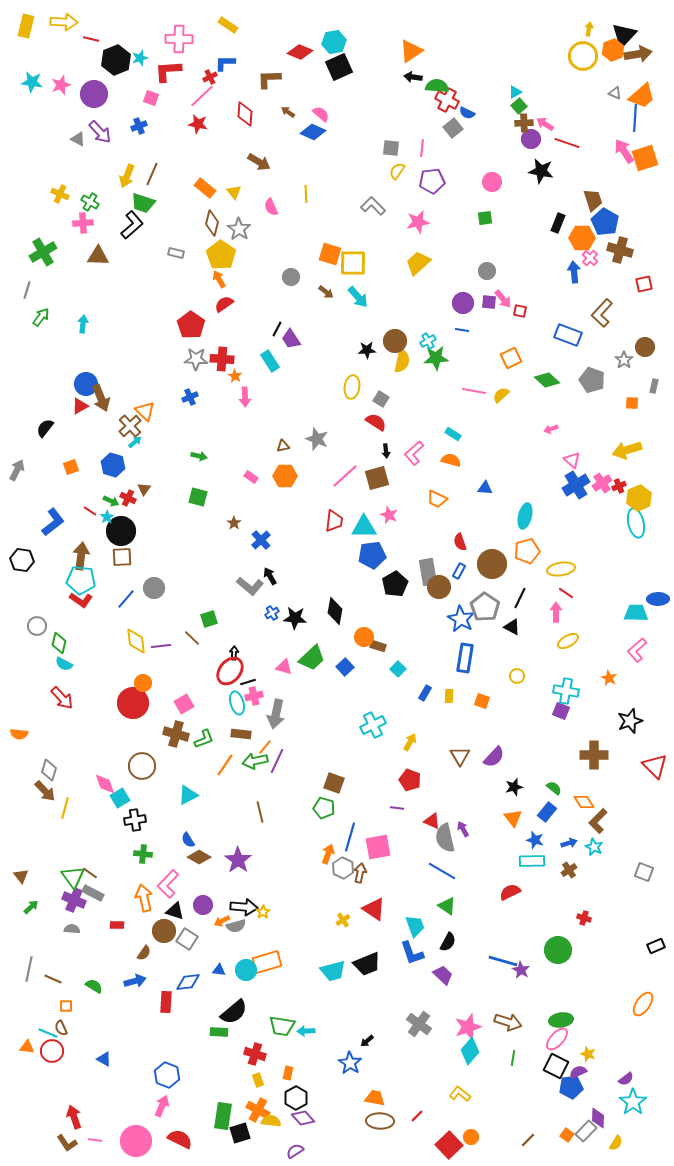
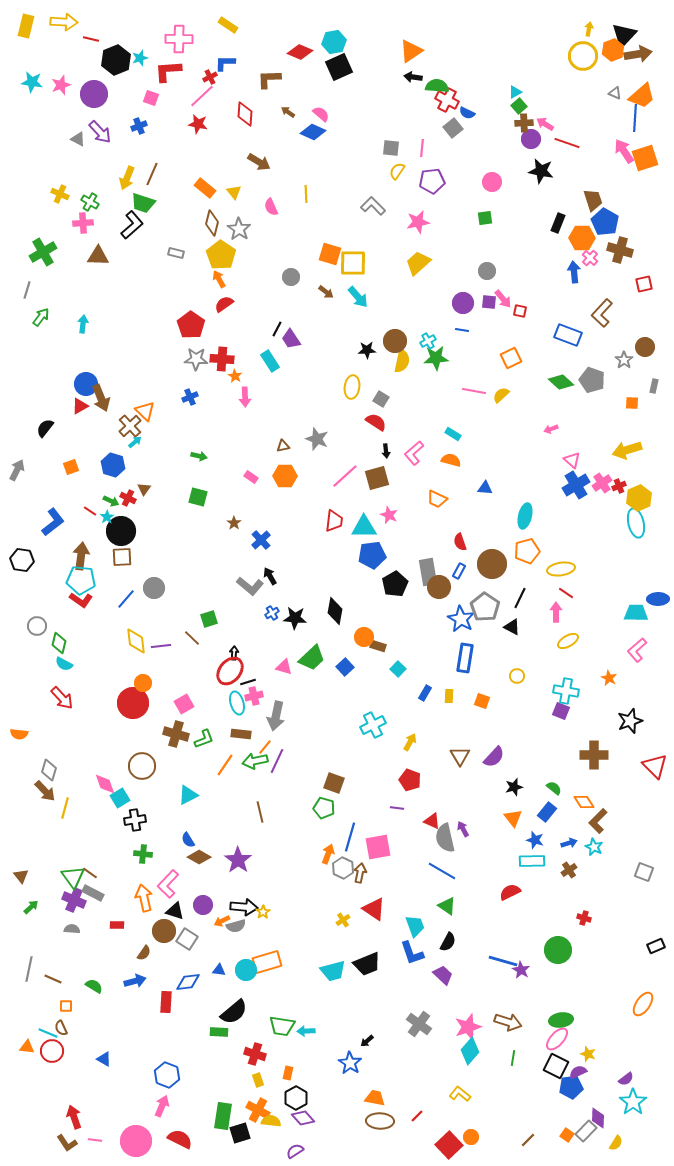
yellow arrow at (127, 176): moved 2 px down
green diamond at (547, 380): moved 14 px right, 2 px down
gray arrow at (276, 714): moved 2 px down
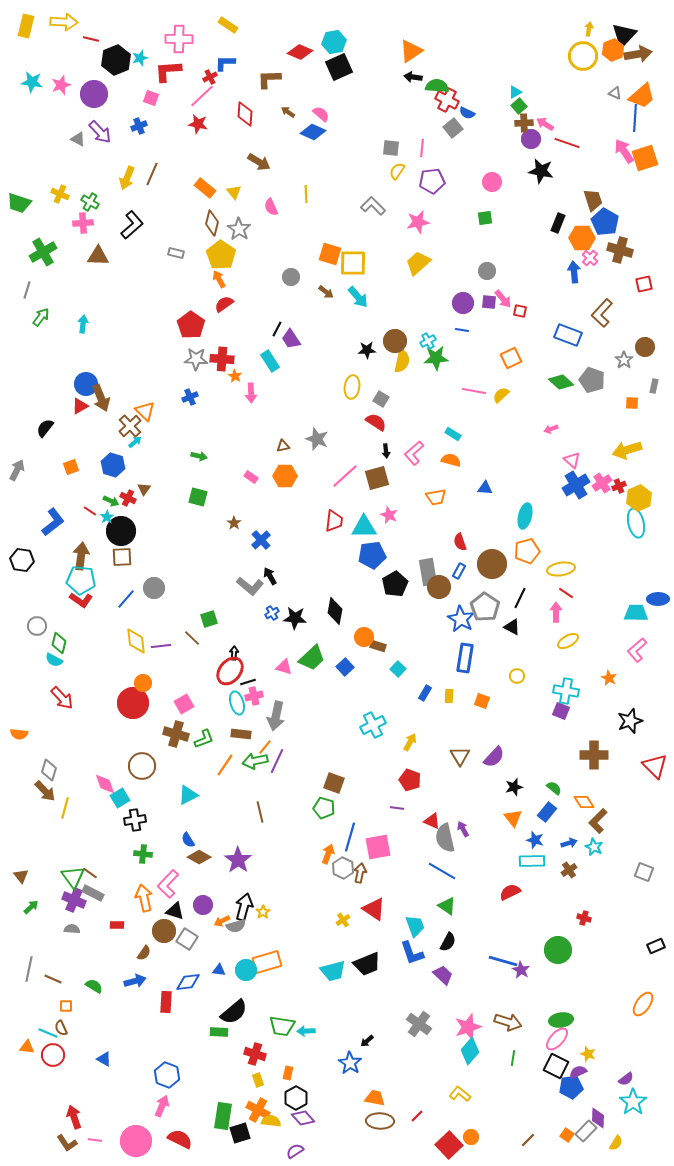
green trapezoid at (143, 203): moved 124 px left
pink arrow at (245, 397): moved 6 px right, 4 px up
orange trapezoid at (437, 499): moved 1 px left, 2 px up; rotated 35 degrees counterclockwise
cyan semicircle at (64, 664): moved 10 px left, 4 px up
black arrow at (244, 907): rotated 80 degrees counterclockwise
red circle at (52, 1051): moved 1 px right, 4 px down
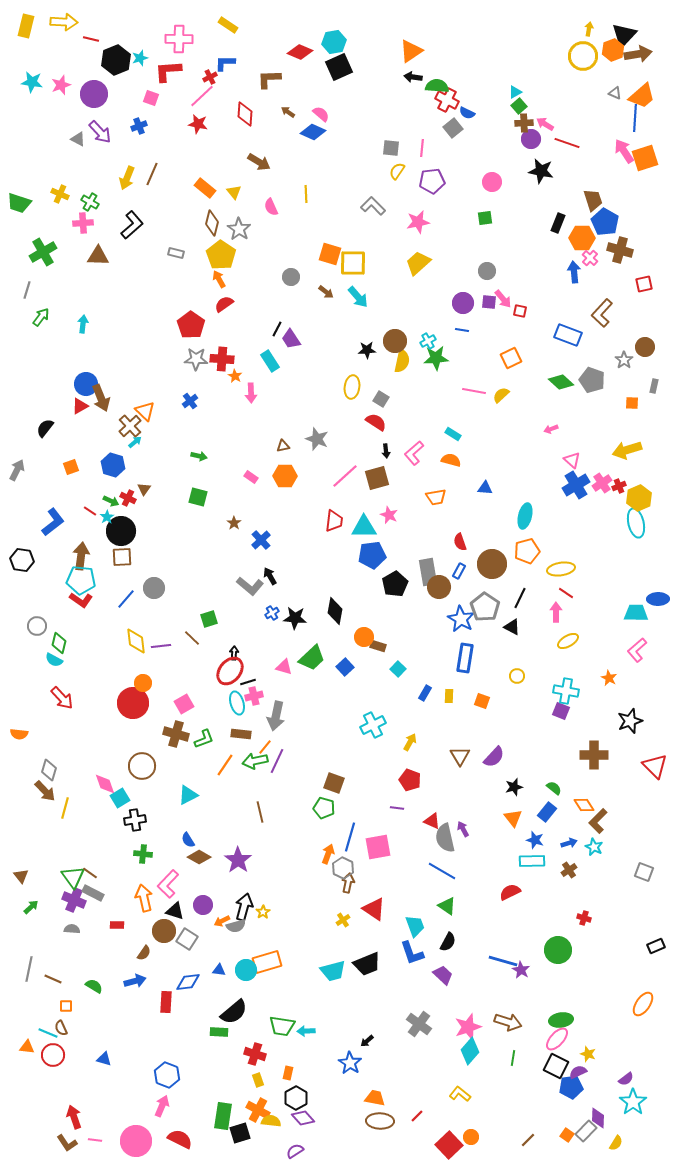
blue cross at (190, 397): moved 4 px down; rotated 14 degrees counterclockwise
orange diamond at (584, 802): moved 3 px down
brown arrow at (360, 873): moved 12 px left, 10 px down
blue triangle at (104, 1059): rotated 14 degrees counterclockwise
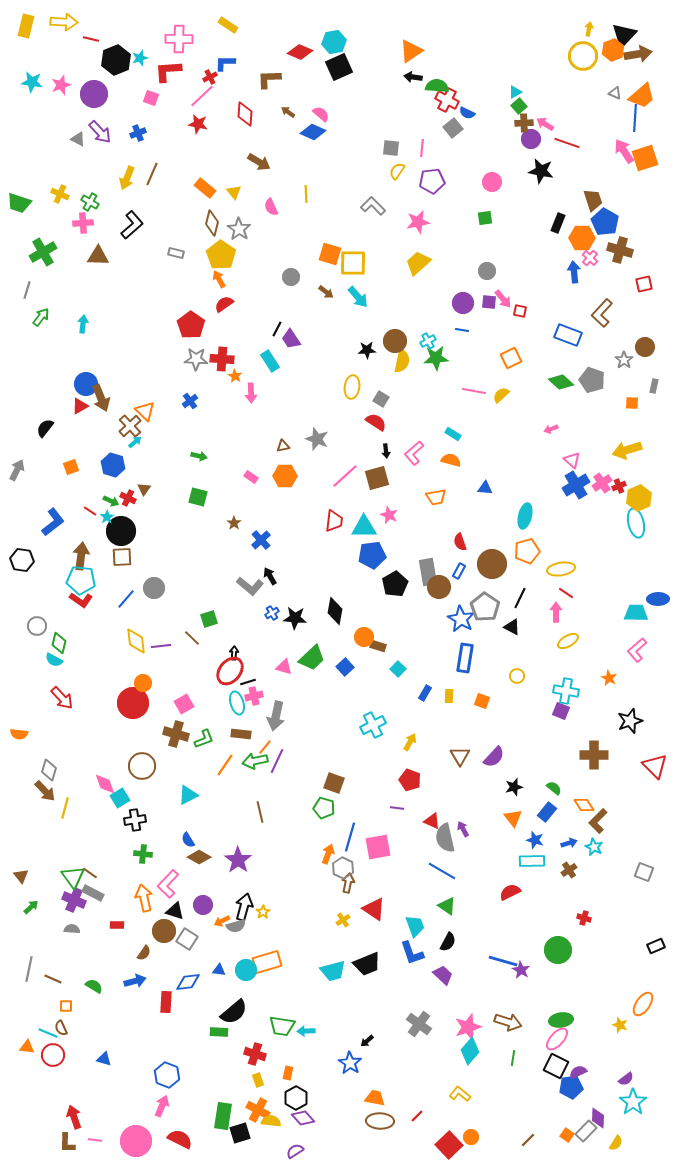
blue cross at (139, 126): moved 1 px left, 7 px down
yellow star at (588, 1054): moved 32 px right, 29 px up
brown L-shape at (67, 1143): rotated 35 degrees clockwise
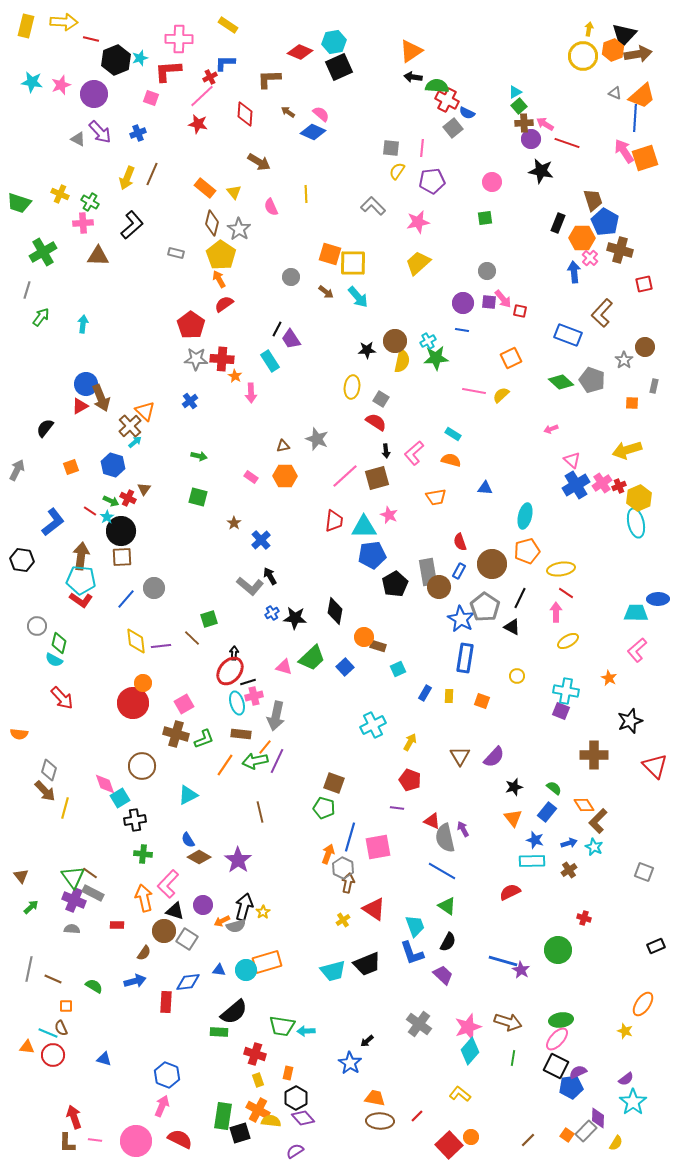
cyan square at (398, 669): rotated 21 degrees clockwise
yellow star at (620, 1025): moved 5 px right, 6 px down
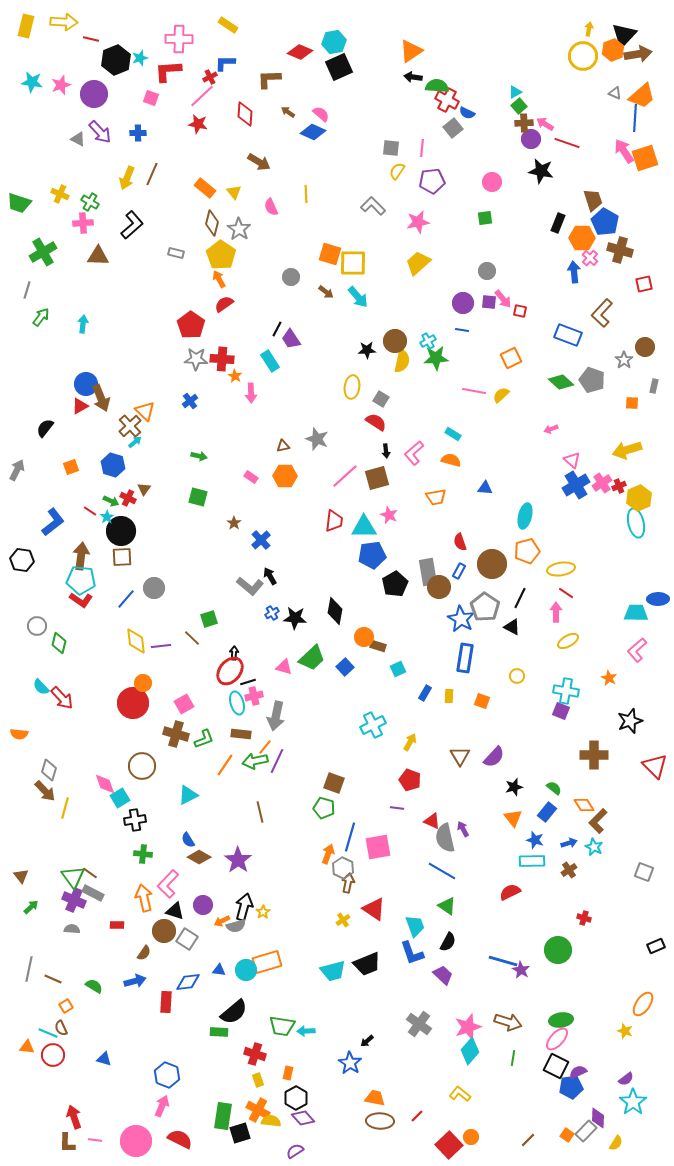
blue cross at (138, 133): rotated 21 degrees clockwise
cyan semicircle at (54, 660): moved 13 px left, 27 px down; rotated 18 degrees clockwise
orange square at (66, 1006): rotated 32 degrees counterclockwise
